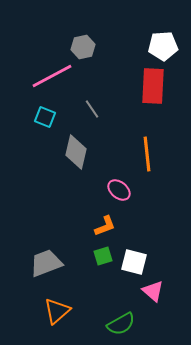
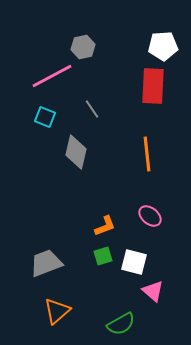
pink ellipse: moved 31 px right, 26 px down
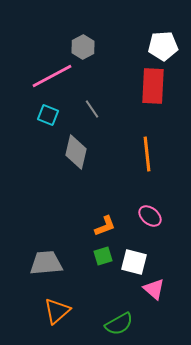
gray hexagon: rotated 15 degrees counterclockwise
cyan square: moved 3 px right, 2 px up
gray trapezoid: rotated 16 degrees clockwise
pink triangle: moved 1 px right, 2 px up
green semicircle: moved 2 px left
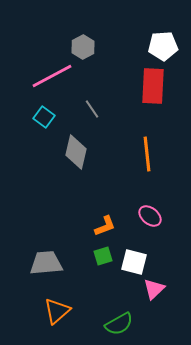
cyan square: moved 4 px left, 2 px down; rotated 15 degrees clockwise
pink triangle: rotated 35 degrees clockwise
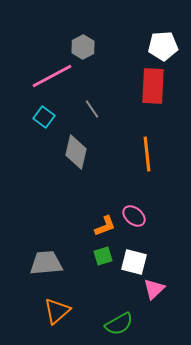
pink ellipse: moved 16 px left
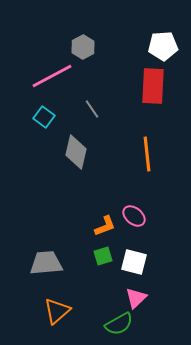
pink triangle: moved 18 px left, 9 px down
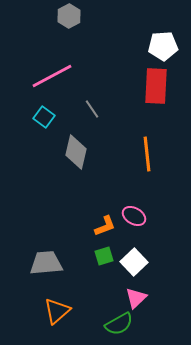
gray hexagon: moved 14 px left, 31 px up
red rectangle: moved 3 px right
pink ellipse: rotated 10 degrees counterclockwise
green square: moved 1 px right
white square: rotated 32 degrees clockwise
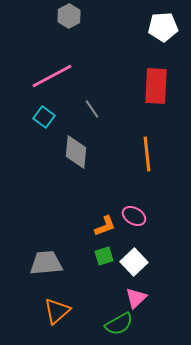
white pentagon: moved 19 px up
gray diamond: rotated 8 degrees counterclockwise
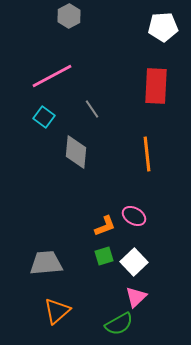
pink triangle: moved 1 px up
